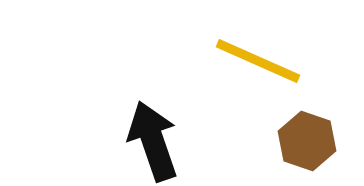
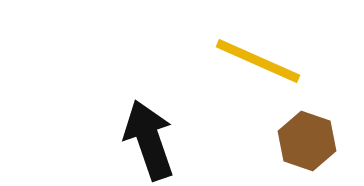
black arrow: moved 4 px left, 1 px up
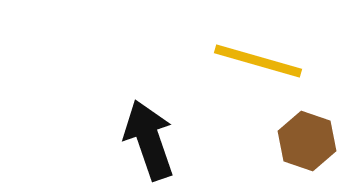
yellow line: rotated 8 degrees counterclockwise
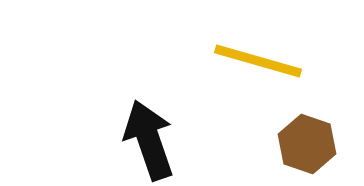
brown hexagon: moved 3 px down
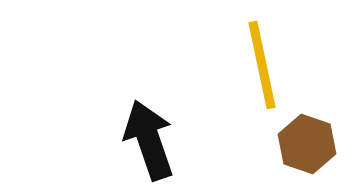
yellow line: moved 4 px right, 4 px down; rotated 62 degrees clockwise
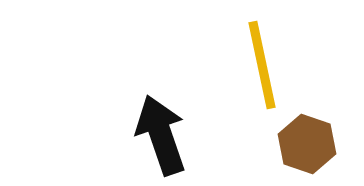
black arrow: moved 12 px right, 5 px up
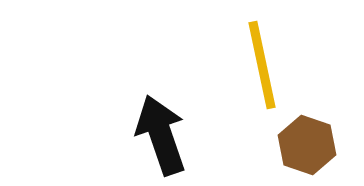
brown hexagon: moved 1 px down
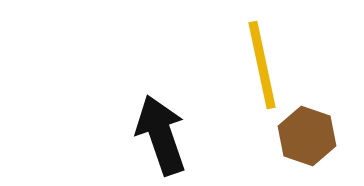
brown hexagon: moved 9 px up
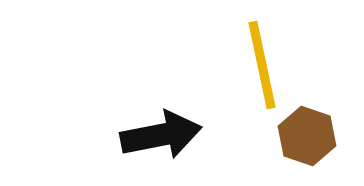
black arrow: rotated 98 degrees clockwise
